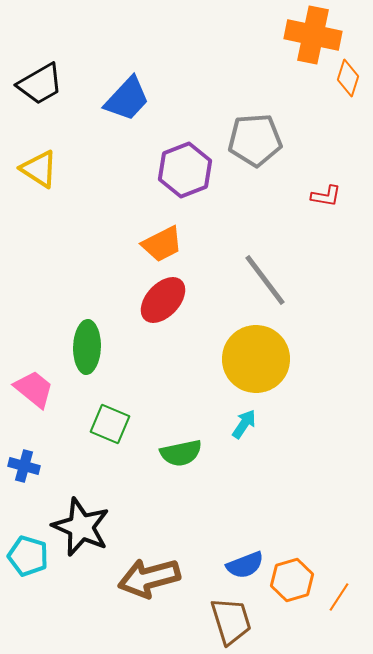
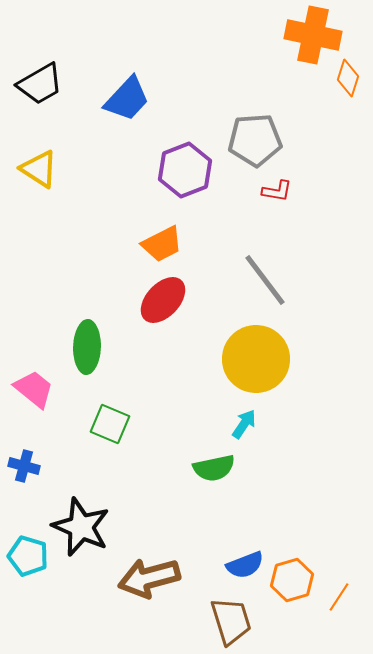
red L-shape: moved 49 px left, 5 px up
green semicircle: moved 33 px right, 15 px down
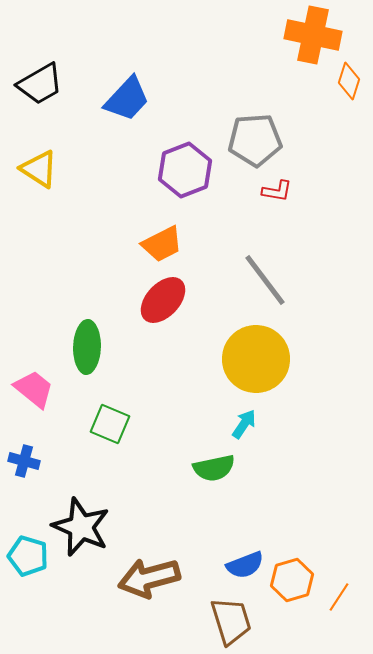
orange diamond: moved 1 px right, 3 px down
blue cross: moved 5 px up
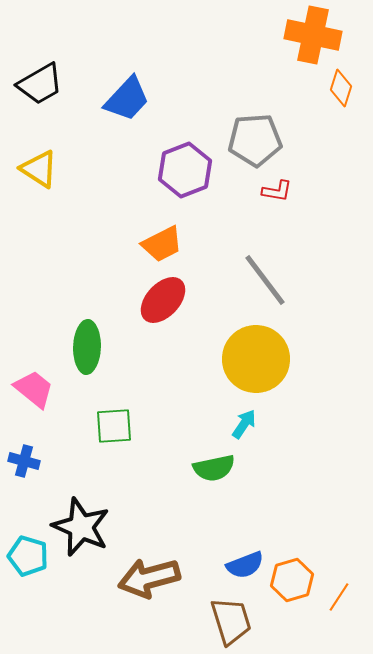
orange diamond: moved 8 px left, 7 px down
green square: moved 4 px right, 2 px down; rotated 27 degrees counterclockwise
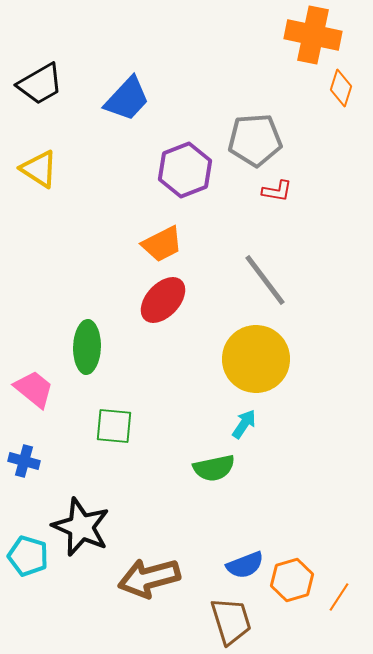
green square: rotated 9 degrees clockwise
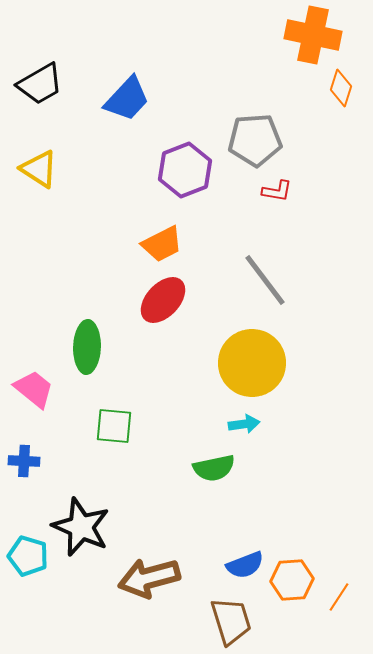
yellow circle: moved 4 px left, 4 px down
cyan arrow: rotated 48 degrees clockwise
blue cross: rotated 12 degrees counterclockwise
orange hexagon: rotated 12 degrees clockwise
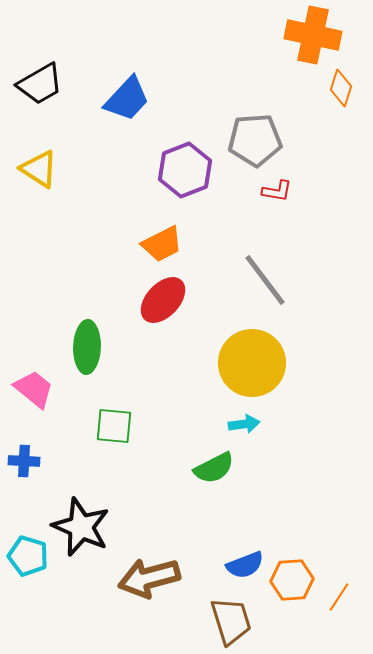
green semicircle: rotated 15 degrees counterclockwise
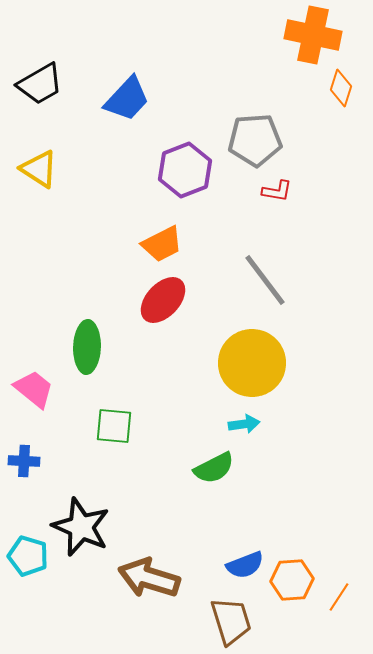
brown arrow: rotated 32 degrees clockwise
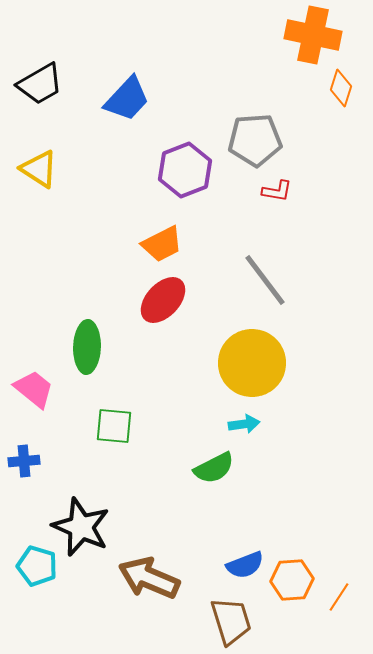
blue cross: rotated 8 degrees counterclockwise
cyan pentagon: moved 9 px right, 10 px down
brown arrow: rotated 6 degrees clockwise
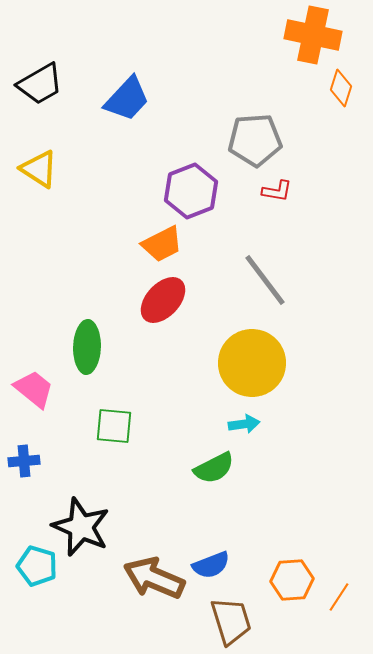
purple hexagon: moved 6 px right, 21 px down
blue semicircle: moved 34 px left
brown arrow: moved 5 px right
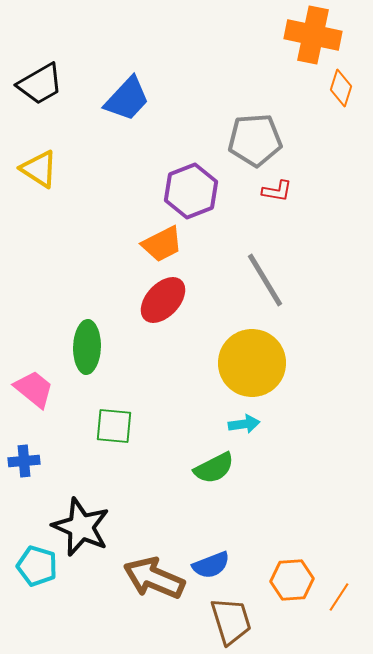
gray line: rotated 6 degrees clockwise
